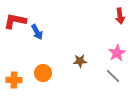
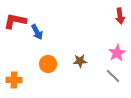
orange circle: moved 5 px right, 9 px up
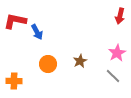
red arrow: rotated 21 degrees clockwise
brown star: rotated 24 degrees counterclockwise
orange cross: moved 1 px down
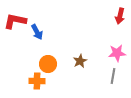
pink star: rotated 24 degrees clockwise
gray line: rotated 56 degrees clockwise
orange cross: moved 23 px right
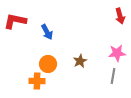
red arrow: rotated 28 degrees counterclockwise
blue arrow: moved 10 px right
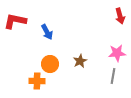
orange circle: moved 2 px right
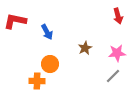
red arrow: moved 2 px left
brown star: moved 5 px right, 13 px up
gray line: rotated 35 degrees clockwise
